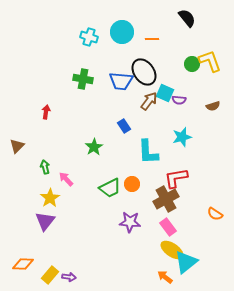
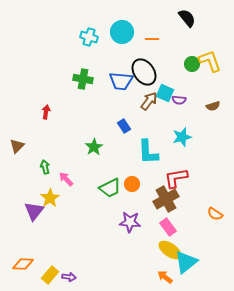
purple triangle: moved 11 px left, 10 px up
yellow ellipse: moved 2 px left
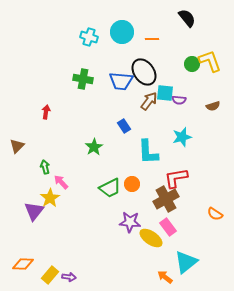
cyan square: rotated 18 degrees counterclockwise
pink arrow: moved 5 px left, 3 px down
yellow ellipse: moved 19 px left, 12 px up
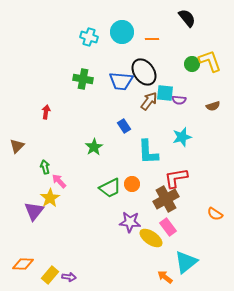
pink arrow: moved 2 px left, 1 px up
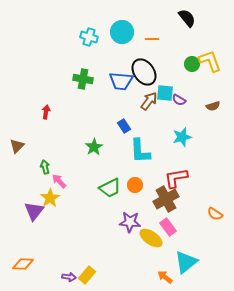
purple semicircle: rotated 24 degrees clockwise
cyan L-shape: moved 8 px left, 1 px up
orange circle: moved 3 px right, 1 px down
yellow rectangle: moved 37 px right
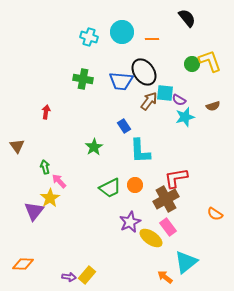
cyan star: moved 3 px right, 20 px up
brown triangle: rotated 21 degrees counterclockwise
purple star: rotated 30 degrees counterclockwise
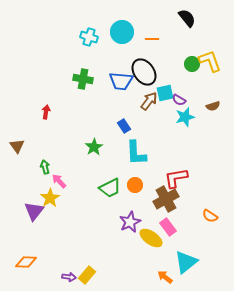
cyan square: rotated 18 degrees counterclockwise
cyan L-shape: moved 4 px left, 2 px down
orange semicircle: moved 5 px left, 2 px down
orange diamond: moved 3 px right, 2 px up
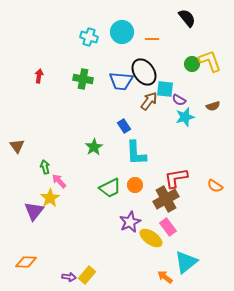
cyan square: moved 4 px up; rotated 18 degrees clockwise
red arrow: moved 7 px left, 36 px up
orange semicircle: moved 5 px right, 30 px up
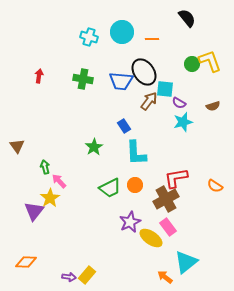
purple semicircle: moved 3 px down
cyan star: moved 2 px left, 5 px down
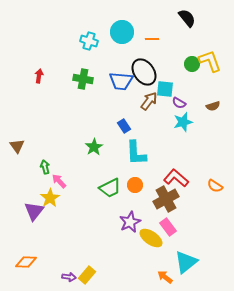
cyan cross: moved 4 px down
red L-shape: rotated 50 degrees clockwise
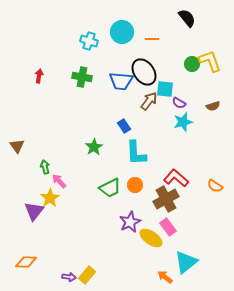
green cross: moved 1 px left, 2 px up
